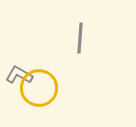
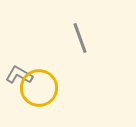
gray line: rotated 24 degrees counterclockwise
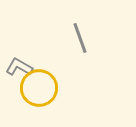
gray L-shape: moved 8 px up
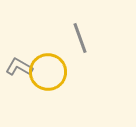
yellow circle: moved 9 px right, 16 px up
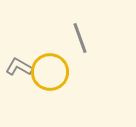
yellow circle: moved 2 px right
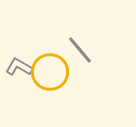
gray line: moved 12 px down; rotated 20 degrees counterclockwise
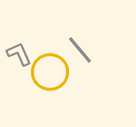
gray L-shape: moved 13 px up; rotated 36 degrees clockwise
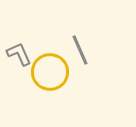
gray line: rotated 16 degrees clockwise
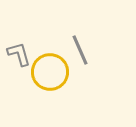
gray L-shape: rotated 8 degrees clockwise
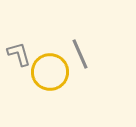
gray line: moved 4 px down
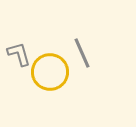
gray line: moved 2 px right, 1 px up
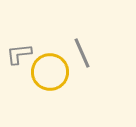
gray L-shape: rotated 80 degrees counterclockwise
